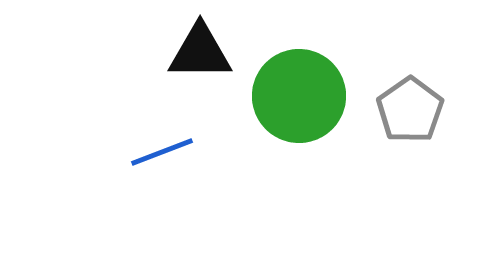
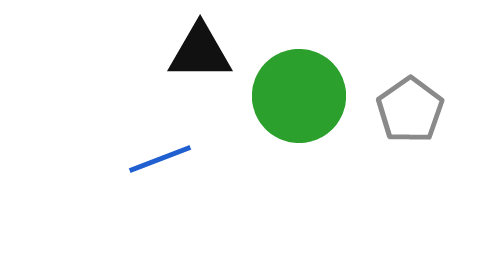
blue line: moved 2 px left, 7 px down
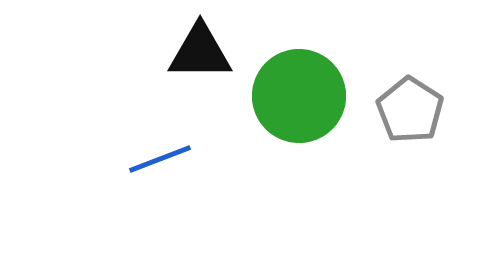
gray pentagon: rotated 4 degrees counterclockwise
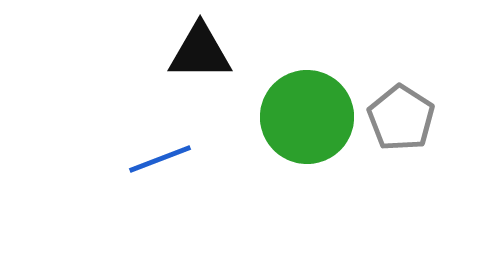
green circle: moved 8 px right, 21 px down
gray pentagon: moved 9 px left, 8 px down
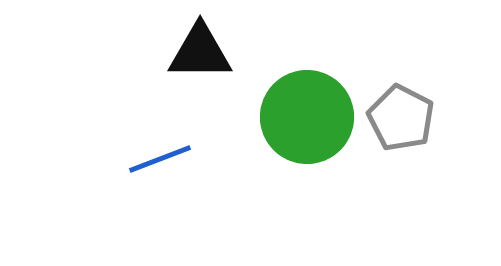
gray pentagon: rotated 6 degrees counterclockwise
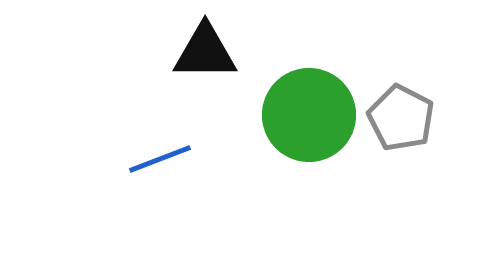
black triangle: moved 5 px right
green circle: moved 2 px right, 2 px up
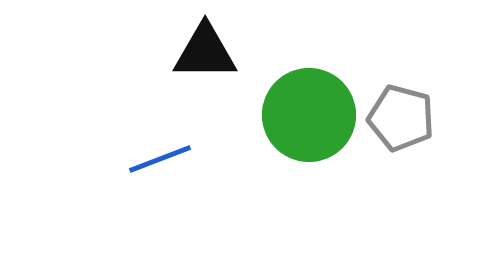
gray pentagon: rotated 12 degrees counterclockwise
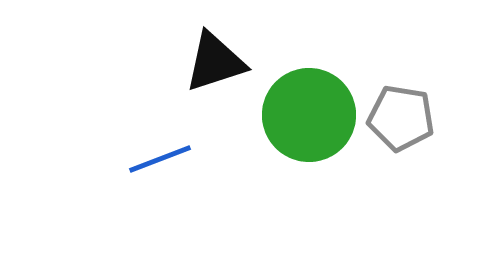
black triangle: moved 10 px right, 10 px down; rotated 18 degrees counterclockwise
gray pentagon: rotated 6 degrees counterclockwise
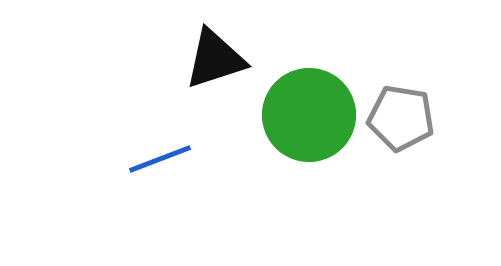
black triangle: moved 3 px up
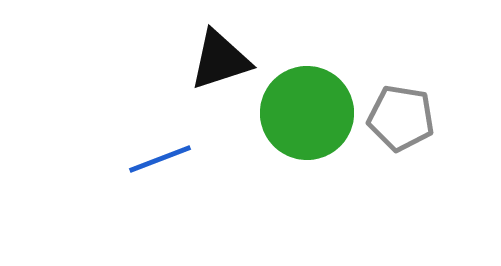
black triangle: moved 5 px right, 1 px down
green circle: moved 2 px left, 2 px up
